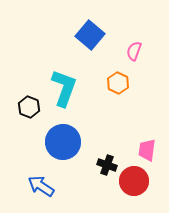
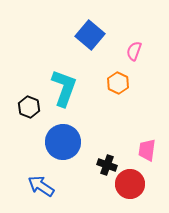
red circle: moved 4 px left, 3 px down
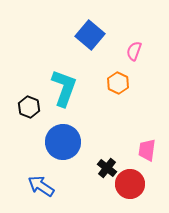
black cross: moved 3 px down; rotated 18 degrees clockwise
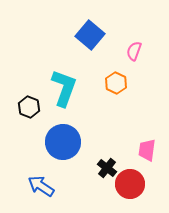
orange hexagon: moved 2 px left
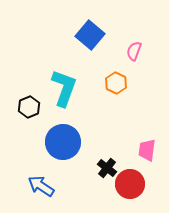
black hexagon: rotated 15 degrees clockwise
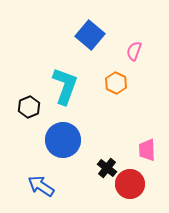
cyan L-shape: moved 1 px right, 2 px up
blue circle: moved 2 px up
pink trapezoid: rotated 10 degrees counterclockwise
